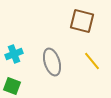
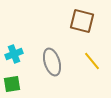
green square: moved 2 px up; rotated 30 degrees counterclockwise
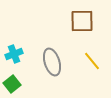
brown square: rotated 15 degrees counterclockwise
green square: rotated 30 degrees counterclockwise
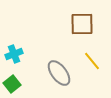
brown square: moved 3 px down
gray ellipse: moved 7 px right, 11 px down; rotated 20 degrees counterclockwise
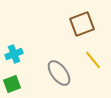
brown square: rotated 20 degrees counterclockwise
yellow line: moved 1 px right, 1 px up
green square: rotated 18 degrees clockwise
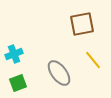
brown square: rotated 10 degrees clockwise
green square: moved 6 px right, 1 px up
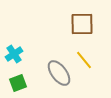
brown square: rotated 10 degrees clockwise
cyan cross: rotated 12 degrees counterclockwise
yellow line: moved 9 px left
